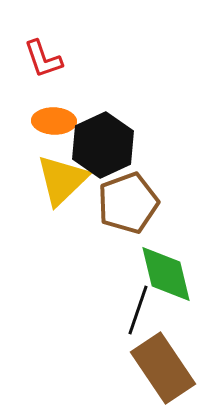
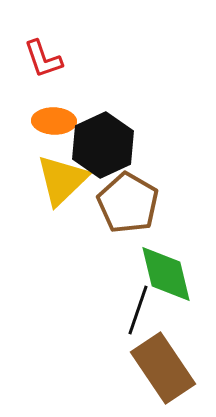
brown pentagon: rotated 22 degrees counterclockwise
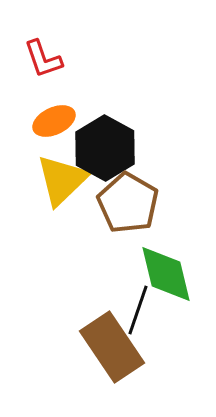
orange ellipse: rotated 27 degrees counterclockwise
black hexagon: moved 2 px right, 3 px down; rotated 6 degrees counterclockwise
brown rectangle: moved 51 px left, 21 px up
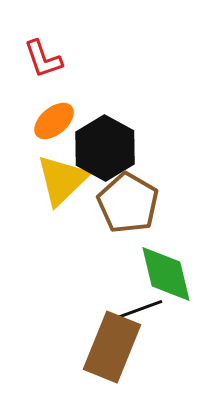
orange ellipse: rotated 15 degrees counterclockwise
black line: rotated 51 degrees clockwise
brown rectangle: rotated 56 degrees clockwise
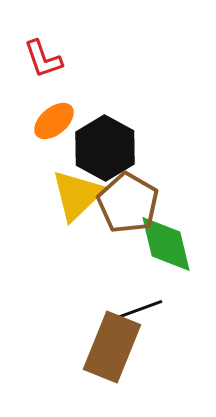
yellow triangle: moved 15 px right, 15 px down
green diamond: moved 30 px up
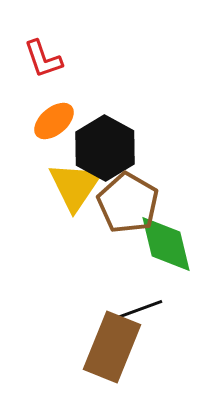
yellow triangle: moved 2 px left, 9 px up; rotated 12 degrees counterclockwise
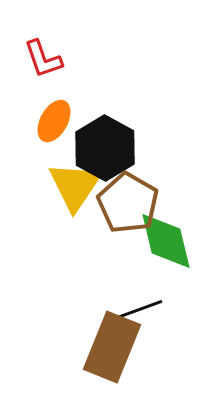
orange ellipse: rotated 21 degrees counterclockwise
green diamond: moved 3 px up
